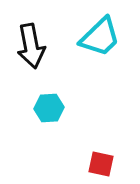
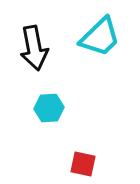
black arrow: moved 3 px right, 2 px down
red square: moved 18 px left
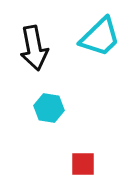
cyan hexagon: rotated 12 degrees clockwise
red square: rotated 12 degrees counterclockwise
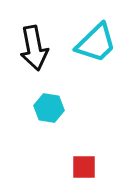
cyan trapezoid: moved 4 px left, 6 px down
red square: moved 1 px right, 3 px down
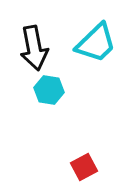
cyan hexagon: moved 18 px up
red square: rotated 28 degrees counterclockwise
